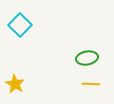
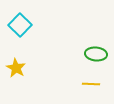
green ellipse: moved 9 px right, 4 px up; rotated 15 degrees clockwise
yellow star: moved 1 px right, 16 px up
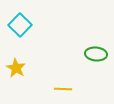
yellow line: moved 28 px left, 5 px down
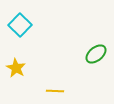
green ellipse: rotated 45 degrees counterclockwise
yellow line: moved 8 px left, 2 px down
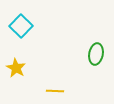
cyan square: moved 1 px right, 1 px down
green ellipse: rotated 40 degrees counterclockwise
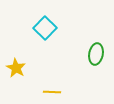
cyan square: moved 24 px right, 2 px down
yellow line: moved 3 px left, 1 px down
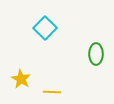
green ellipse: rotated 10 degrees counterclockwise
yellow star: moved 5 px right, 11 px down
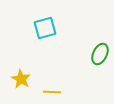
cyan square: rotated 30 degrees clockwise
green ellipse: moved 4 px right; rotated 25 degrees clockwise
